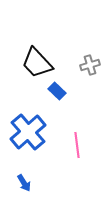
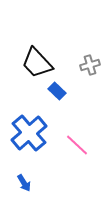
blue cross: moved 1 px right, 1 px down
pink line: rotated 40 degrees counterclockwise
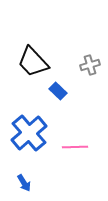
black trapezoid: moved 4 px left, 1 px up
blue rectangle: moved 1 px right
pink line: moved 2 px left, 2 px down; rotated 45 degrees counterclockwise
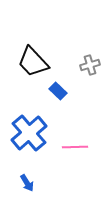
blue arrow: moved 3 px right
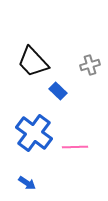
blue cross: moved 5 px right; rotated 12 degrees counterclockwise
blue arrow: rotated 24 degrees counterclockwise
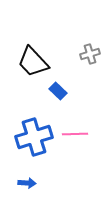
gray cross: moved 11 px up
blue cross: moved 4 px down; rotated 36 degrees clockwise
pink line: moved 13 px up
blue arrow: rotated 30 degrees counterclockwise
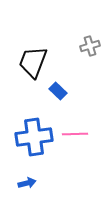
gray cross: moved 8 px up
black trapezoid: rotated 64 degrees clockwise
blue cross: rotated 9 degrees clockwise
blue arrow: rotated 18 degrees counterclockwise
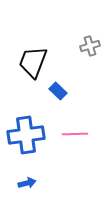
blue cross: moved 8 px left, 2 px up
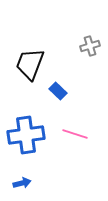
black trapezoid: moved 3 px left, 2 px down
pink line: rotated 20 degrees clockwise
blue arrow: moved 5 px left
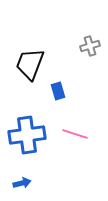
blue rectangle: rotated 30 degrees clockwise
blue cross: moved 1 px right
